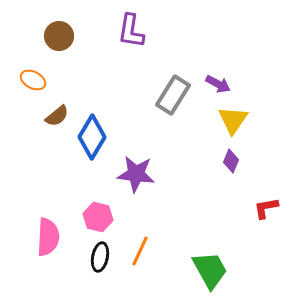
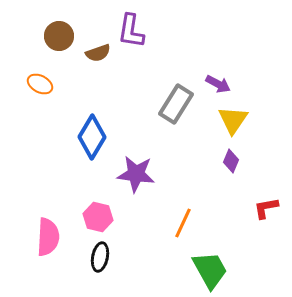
orange ellipse: moved 7 px right, 4 px down
gray rectangle: moved 3 px right, 9 px down
brown semicircle: moved 41 px right, 63 px up; rotated 20 degrees clockwise
orange line: moved 43 px right, 28 px up
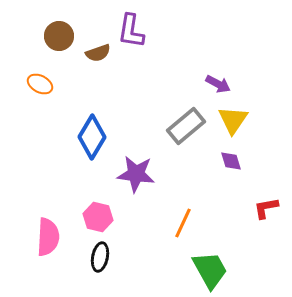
gray rectangle: moved 10 px right, 22 px down; rotated 18 degrees clockwise
purple diamond: rotated 40 degrees counterclockwise
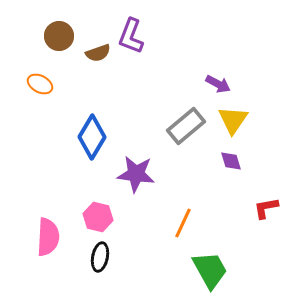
purple L-shape: moved 5 px down; rotated 12 degrees clockwise
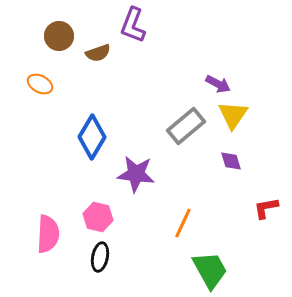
purple L-shape: moved 2 px right, 11 px up
yellow triangle: moved 5 px up
pink semicircle: moved 3 px up
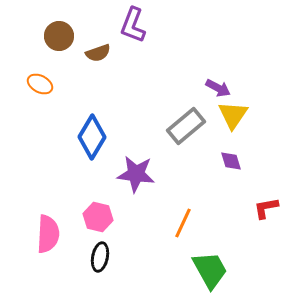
purple arrow: moved 4 px down
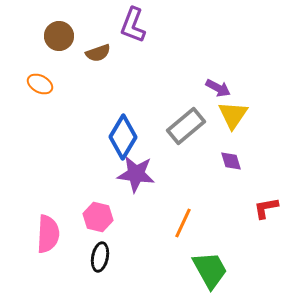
blue diamond: moved 31 px right
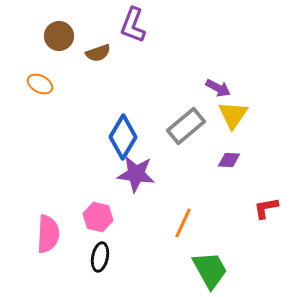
purple diamond: moved 2 px left, 1 px up; rotated 70 degrees counterclockwise
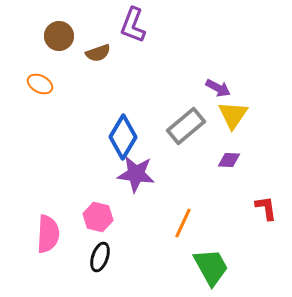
red L-shape: rotated 92 degrees clockwise
black ellipse: rotated 8 degrees clockwise
green trapezoid: moved 1 px right, 3 px up
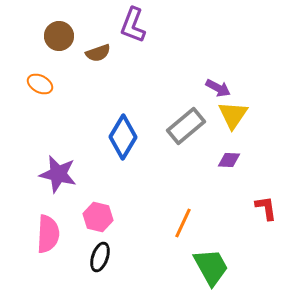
purple star: moved 78 px left; rotated 6 degrees clockwise
